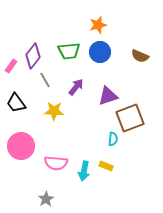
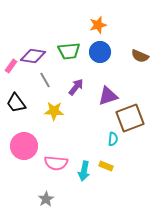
purple diamond: rotated 60 degrees clockwise
pink circle: moved 3 px right
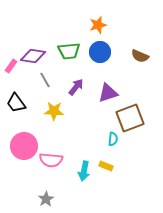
purple triangle: moved 3 px up
pink semicircle: moved 5 px left, 3 px up
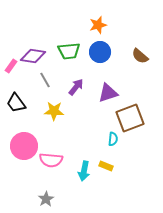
brown semicircle: rotated 18 degrees clockwise
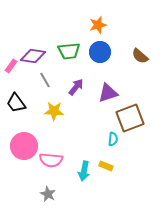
gray star: moved 2 px right, 5 px up; rotated 14 degrees counterclockwise
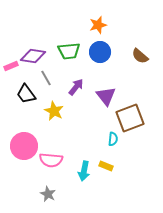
pink rectangle: rotated 32 degrees clockwise
gray line: moved 1 px right, 2 px up
purple triangle: moved 2 px left, 3 px down; rotated 50 degrees counterclockwise
black trapezoid: moved 10 px right, 9 px up
yellow star: rotated 24 degrees clockwise
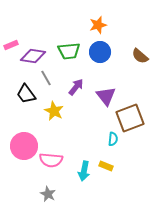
pink rectangle: moved 21 px up
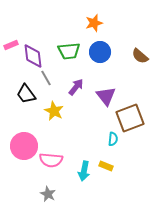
orange star: moved 4 px left, 2 px up
purple diamond: rotated 75 degrees clockwise
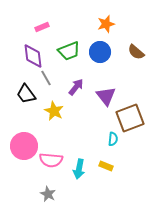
orange star: moved 12 px right, 1 px down
pink rectangle: moved 31 px right, 18 px up
green trapezoid: rotated 15 degrees counterclockwise
brown semicircle: moved 4 px left, 4 px up
cyan arrow: moved 5 px left, 2 px up
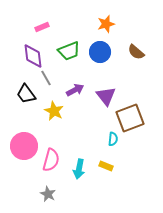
purple arrow: moved 1 px left, 3 px down; rotated 24 degrees clockwise
pink semicircle: rotated 80 degrees counterclockwise
